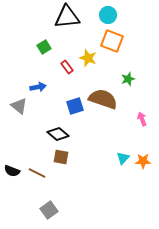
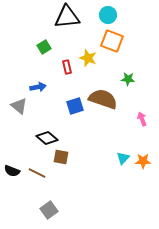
red rectangle: rotated 24 degrees clockwise
green star: rotated 24 degrees clockwise
black diamond: moved 11 px left, 4 px down
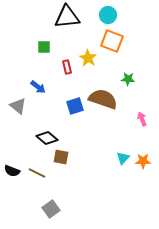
green square: rotated 32 degrees clockwise
yellow star: rotated 12 degrees clockwise
blue arrow: rotated 49 degrees clockwise
gray triangle: moved 1 px left
gray square: moved 2 px right, 1 px up
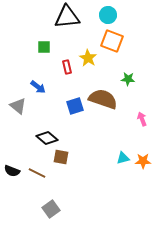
cyan triangle: rotated 32 degrees clockwise
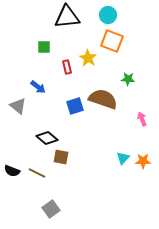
cyan triangle: rotated 32 degrees counterclockwise
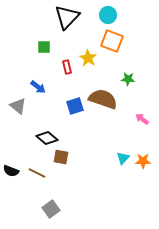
black triangle: rotated 40 degrees counterclockwise
pink arrow: rotated 32 degrees counterclockwise
black semicircle: moved 1 px left
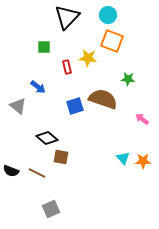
yellow star: rotated 24 degrees counterclockwise
cyan triangle: rotated 24 degrees counterclockwise
gray square: rotated 12 degrees clockwise
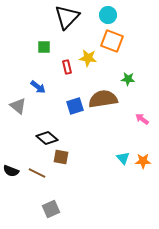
brown semicircle: rotated 28 degrees counterclockwise
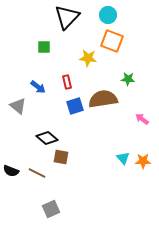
red rectangle: moved 15 px down
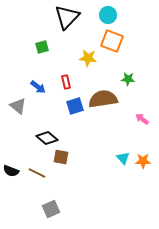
green square: moved 2 px left; rotated 16 degrees counterclockwise
red rectangle: moved 1 px left
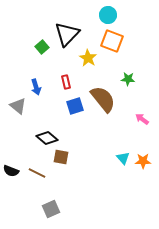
black triangle: moved 17 px down
green square: rotated 24 degrees counterclockwise
yellow star: rotated 24 degrees clockwise
blue arrow: moved 2 px left; rotated 35 degrees clockwise
brown semicircle: rotated 60 degrees clockwise
